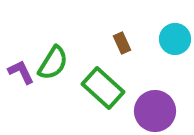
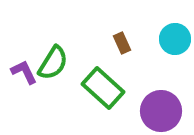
purple L-shape: moved 3 px right
purple circle: moved 6 px right
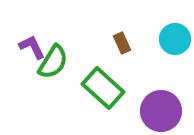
green semicircle: moved 1 px up
purple L-shape: moved 8 px right, 25 px up
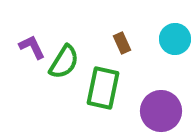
green semicircle: moved 11 px right
green rectangle: rotated 60 degrees clockwise
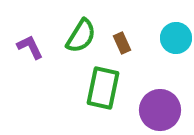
cyan circle: moved 1 px right, 1 px up
purple L-shape: moved 2 px left
green semicircle: moved 17 px right, 26 px up
purple circle: moved 1 px left, 1 px up
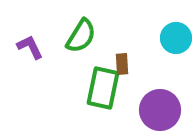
brown rectangle: moved 21 px down; rotated 20 degrees clockwise
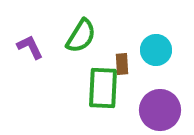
cyan circle: moved 20 px left, 12 px down
green rectangle: rotated 9 degrees counterclockwise
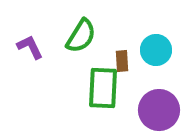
brown rectangle: moved 3 px up
purple circle: moved 1 px left
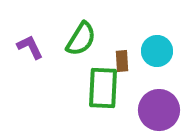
green semicircle: moved 3 px down
cyan circle: moved 1 px right, 1 px down
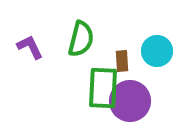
green semicircle: rotated 18 degrees counterclockwise
purple circle: moved 29 px left, 9 px up
